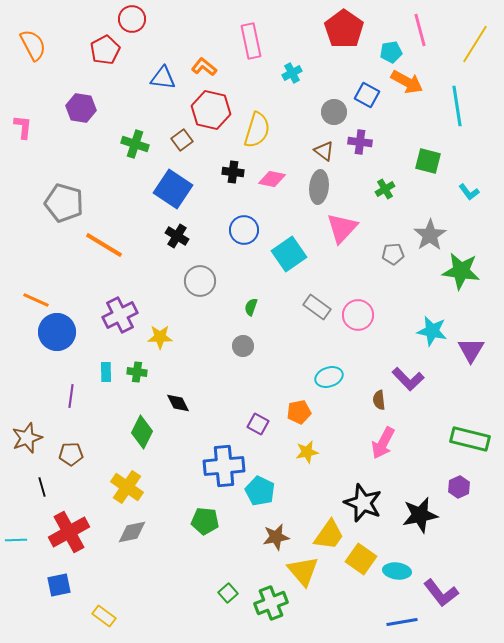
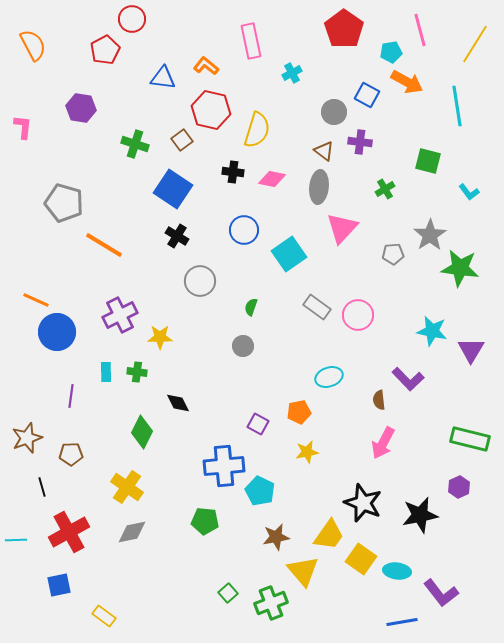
orange L-shape at (204, 67): moved 2 px right, 1 px up
green star at (461, 271): moved 1 px left, 3 px up
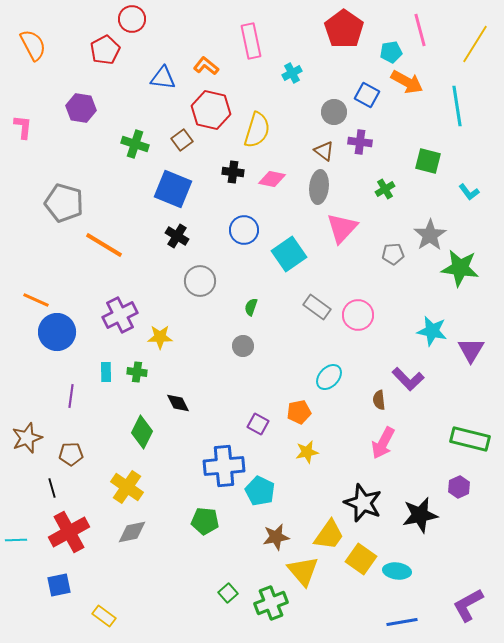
blue square at (173, 189): rotated 12 degrees counterclockwise
cyan ellipse at (329, 377): rotated 28 degrees counterclockwise
black line at (42, 487): moved 10 px right, 1 px down
purple L-shape at (441, 593): moved 27 px right, 12 px down; rotated 99 degrees clockwise
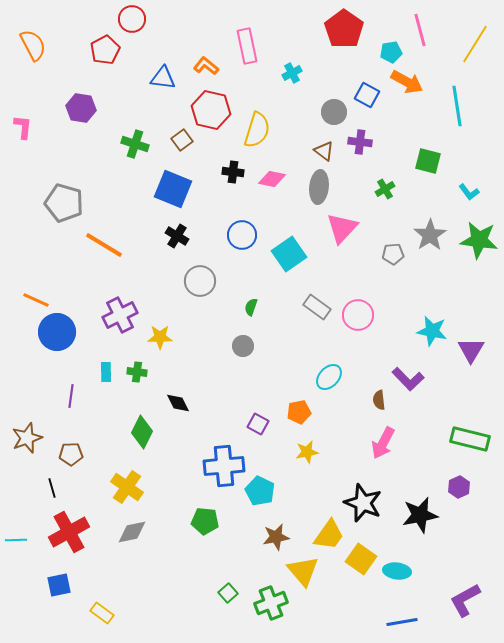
pink rectangle at (251, 41): moved 4 px left, 5 px down
blue circle at (244, 230): moved 2 px left, 5 px down
green star at (460, 268): moved 19 px right, 28 px up
purple L-shape at (468, 605): moved 3 px left, 5 px up
yellow rectangle at (104, 616): moved 2 px left, 3 px up
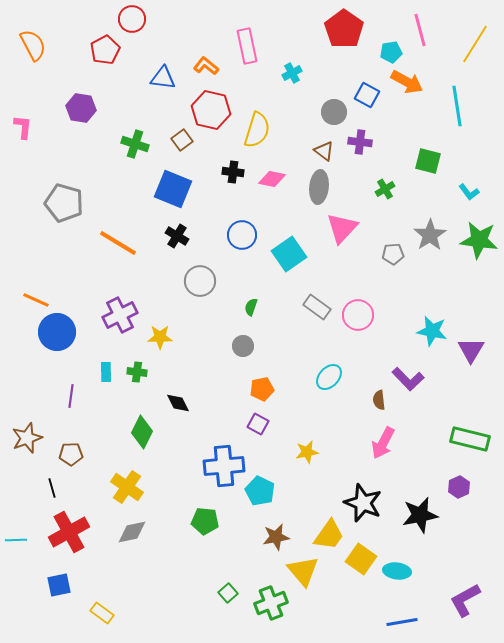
orange line at (104, 245): moved 14 px right, 2 px up
orange pentagon at (299, 412): moved 37 px left, 23 px up
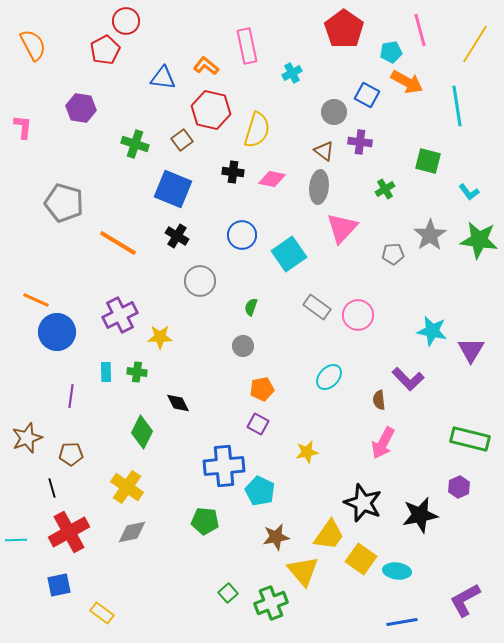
red circle at (132, 19): moved 6 px left, 2 px down
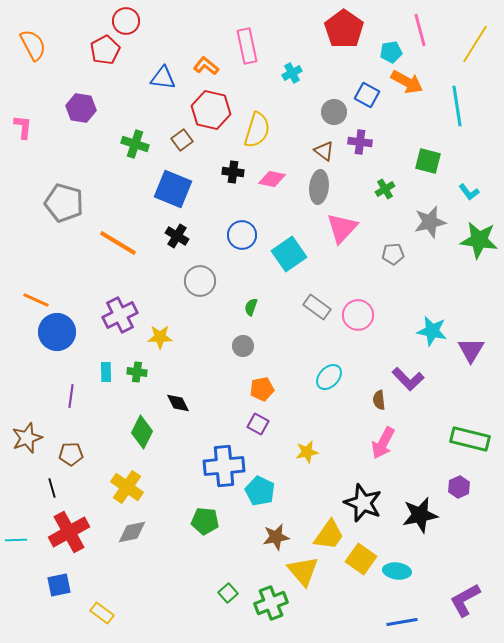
gray star at (430, 235): moved 13 px up; rotated 20 degrees clockwise
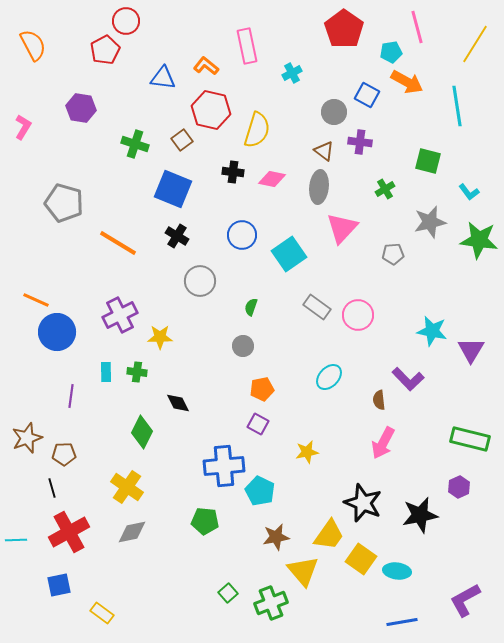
pink line at (420, 30): moved 3 px left, 3 px up
pink L-shape at (23, 127): rotated 25 degrees clockwise
brown pentagon at (71, 454): moved 7 px left
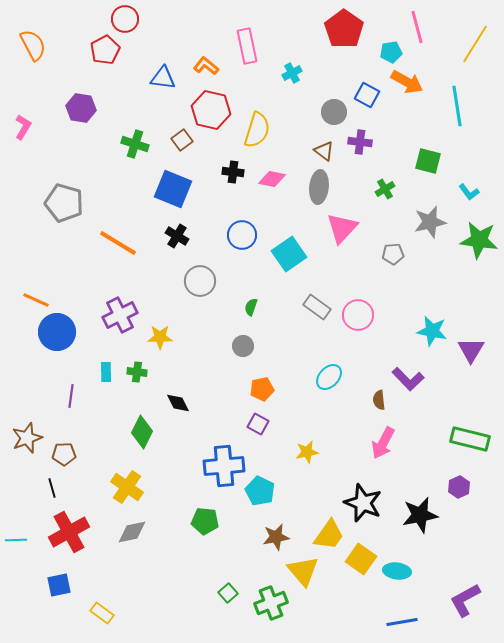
red circle at (126, 21): moved 1 px left, 2 px up
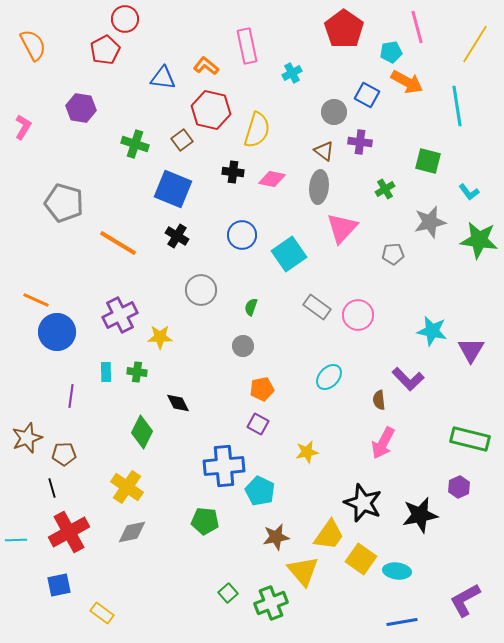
gray circle at (200, 281): moved 1 px right, 9 px down
